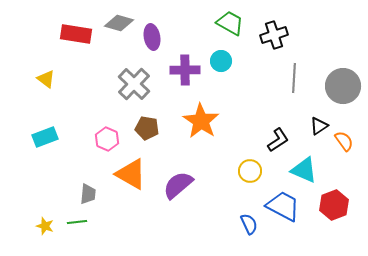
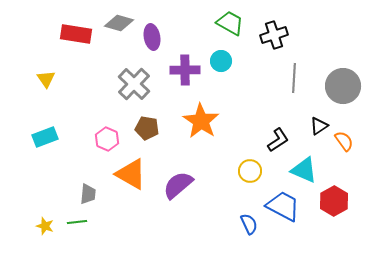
yellow triangle: rotated 18 degrees clockwise
red hexagon: moved 4 px up; rotated 8 degrees counterclockwise
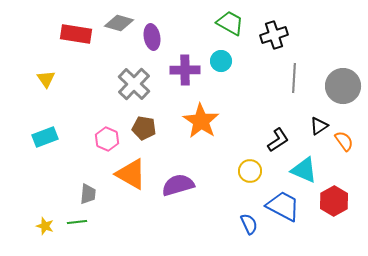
brown pentagon: moved 3 px left
purple semicircle: rotated 24 degrees clockwise
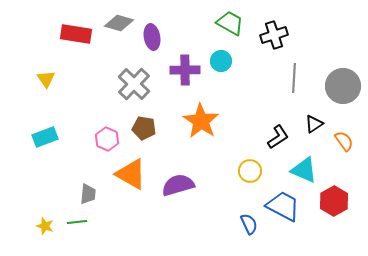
black triangle: moved 5 px left, 2 px up
black L-shape: moved 3 px up
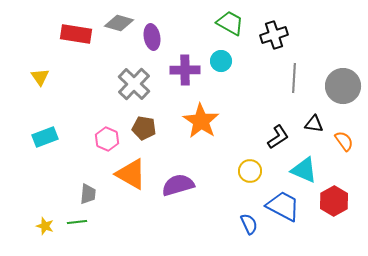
yellow triangle: moved 6 px left, 2 px up
black triangle: rotated 42 degrees clockwise
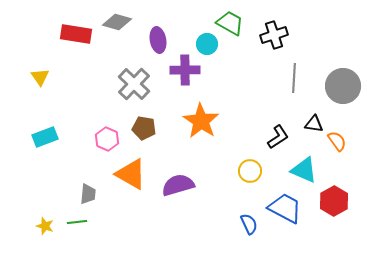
gray diamond: moved 2 px left, 1 px up
purple ellipse: moved 6 px right, 3 px down
cyan circle: moved 14 px left, 17 px up
orange semicircle: moved 7 px left
blue trapezoid: moved 2 px right, 2 px down
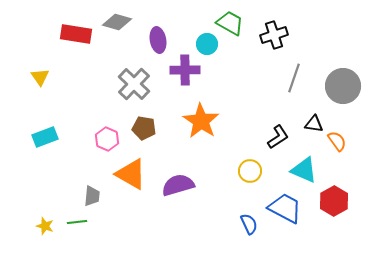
gray line: rotated 16 degrees clockwise
gray trapezoid: moved 4 px right, 2 px down
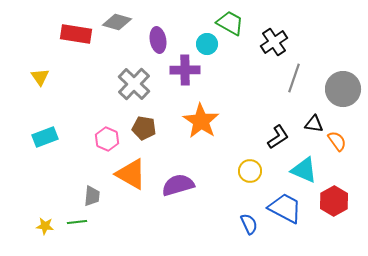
black cross: moved 7 px down; rotated 16 degrees counterclockwise
gray circle: moved 3 px down
yellow star: rotated 12 degrees counterclockwise
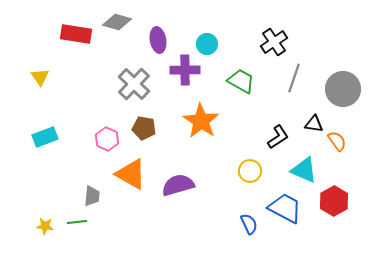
green trapezoid: moved 11 px right, 58 px down
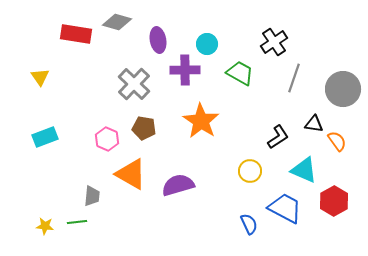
green trapezoid: moved 1 px left, 8 px up
